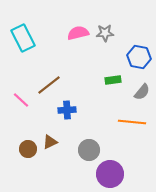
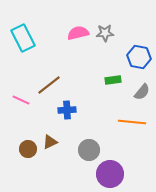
pink line: rotated 18 degrees counterclockwise
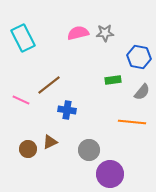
blue cross: rotated 12 degrees clockwise
